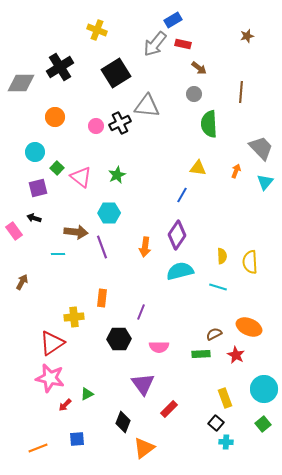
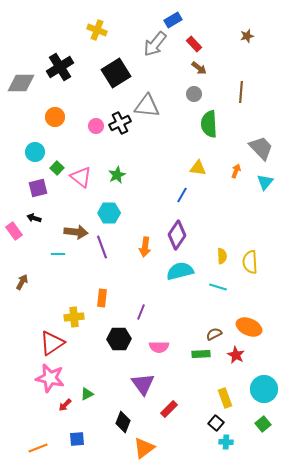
red rectangle at (183, 44): moved 11 px right; rotated 35 degrees clockwise
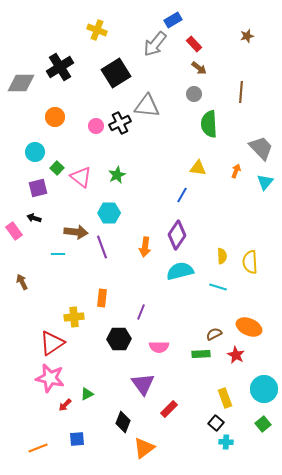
brown arrow at (22, 282): rotated 56 degrees counterclockwise
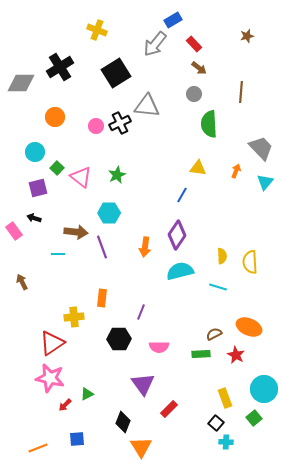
green square at (263, 424): moved 9 px left, 6 px up
orange triangle at (144, 448): moved 3 px left, 1 px up; rotated 25 degrees counterclockwise
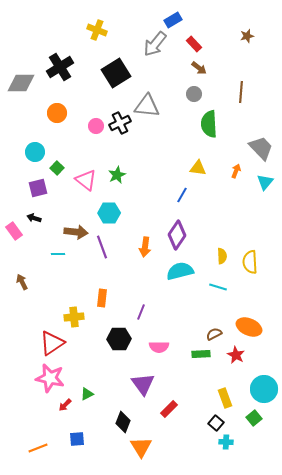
orange circle at (55, 117): moved 2 px right, 4 px up
pink triangle at (81, 177): moved 5 px right, 3 px down
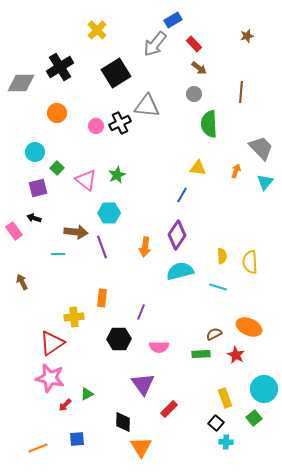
yellow cross at (97, 30): rotated 24 degrees clockwise
black diamond at (123, 422): rotated 20 degrees counterclockwise
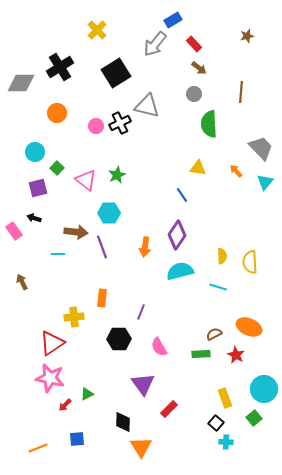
gray triangle at (147, 106): rotated 8 degrees clockwise
orange arrow at (236, 171): rotated 64 degrees counterclockwise
blue line at (182, 195): rotated 63 degrees counterclockwise
pink semicircle at (159, 347): rotated 60 degrees clockwise
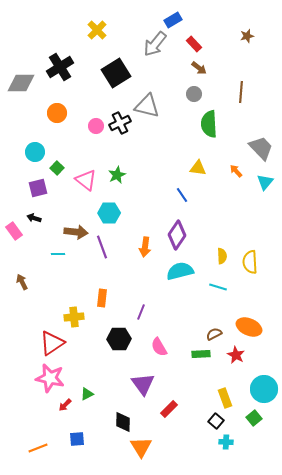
black square at (216, 423): moved 2 px up
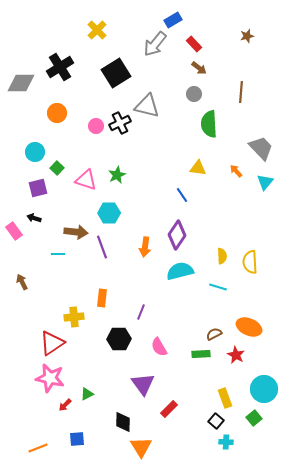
pink triangle at (86, 180): rotated 20 degrees counterclockwise
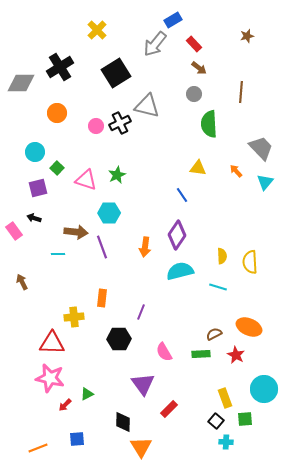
red triangle at (52, 343): rotated 36 degrees clockwise
pink semicircle at (159, 347): moved 5 px right, 5 px down
green square at (254, 418): moved 9 px left, 1 px down; rotated 35 degrees clockwise
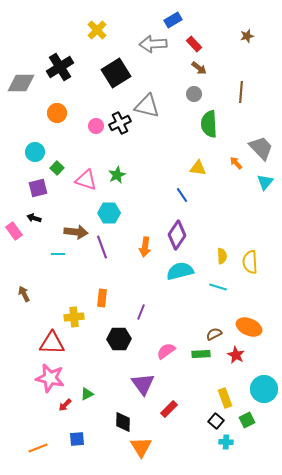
gray arrow at (155, 44): moved 2 px left; rotated 48 degrees clockwise
orange arrow at (236, 171): moved 8 px up
brown arrow at (22, 282): moved 2 px right, 12 px down
pink semicircle at (164, 352): moved 2 px right, 1 px up; rotated 84 degrees clockwise
green square at (245, 419): moved 2 px right, 1 px down; rotated 21 degrees counterclockwise
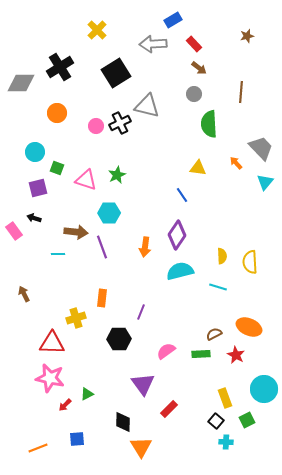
green square at (57, 168): rotated 24 degrees counterclockwise
yellow cross at (74, 317): moved 2 px right, 1 px down; rotated 12 degrees counterclockwise
